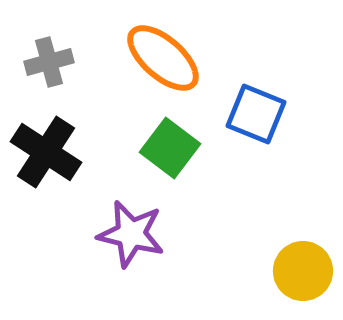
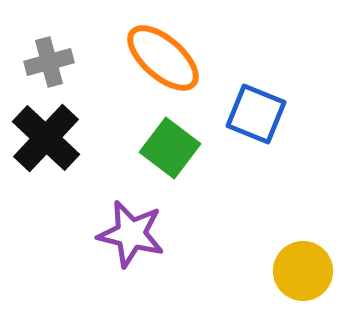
black cross: moved 14 px up; rotated 10 degrees clockwise
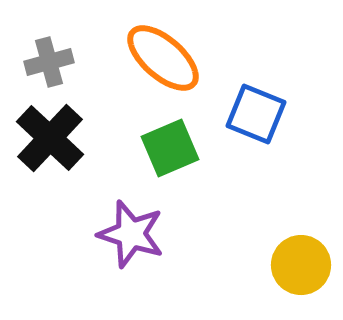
black cross: moved 4 px right
green square: rotated 30 degrees clockwise
purple star: rotated 4 degrees clockwise
yellow circle: moved 2 px left, 6 px up
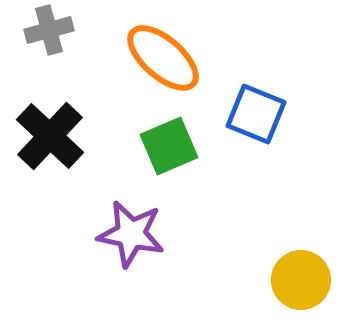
gray cross: moved 32 px up
black cross: moved 2 px up
green square: moved 1 px left, 2 px up
purple star: rotated 6 degrees counterclockwise
yellow circle: moved 15 px down
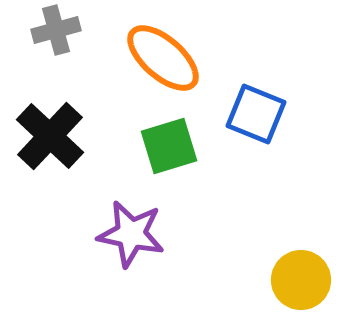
gray cross: moved 7 px right
green square: rotated 6 degrees clockwise
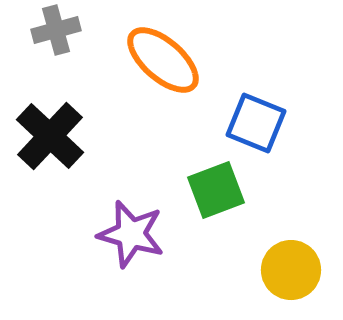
orange ellipse: moved 2 px down
blue square: moved 9 px down
green square: moved 47 px right, 44 px down; rotated 4 degrees counterclockwise
purple star: rotated 4 degrees clockwise
yellow circle: moved 10 px left, 10 px up
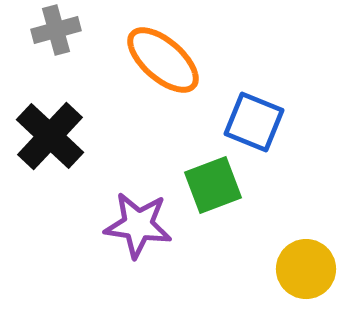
blue square: moved 2 px left, 1 px up
green square: moved 3 px left, 5 px up
purple star: moved 7 px right, 9 px up; rotated 8 degrees counterclockwise
yellow circle: moved 15 px right, 1 px up
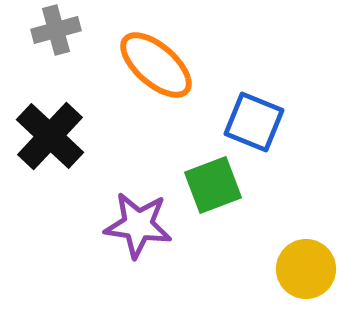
orange ellipse: moved 7 px left, 5 px down
